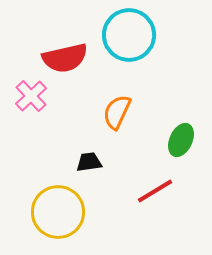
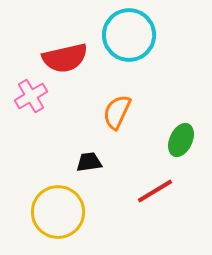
pink cross: rotated 12 degrees clockwise
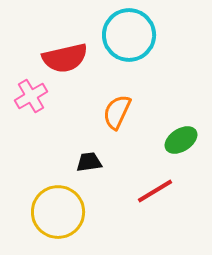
green ellipse: rotated 32 degrees clockwise
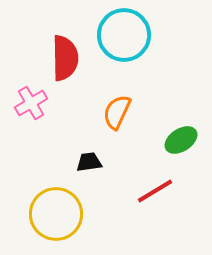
cyan circle: moved 5 px left
red semicircle: rotated 78 degrees counterclockwise
pink cross: moved 7 px down
yellow circle: moved 2 px left, 2 px down
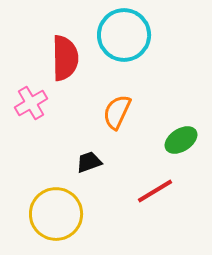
black trapezoid: rotated 12 degrees counterclockwise
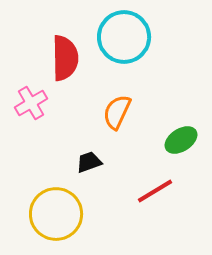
cyan circle: moved 2 px down
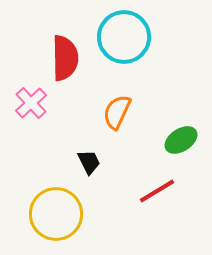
pink cross: rotated 12 degrees counterclockwise
black trapezoid: rotated 84 degrees clockwise
red line: moved 2 px right
